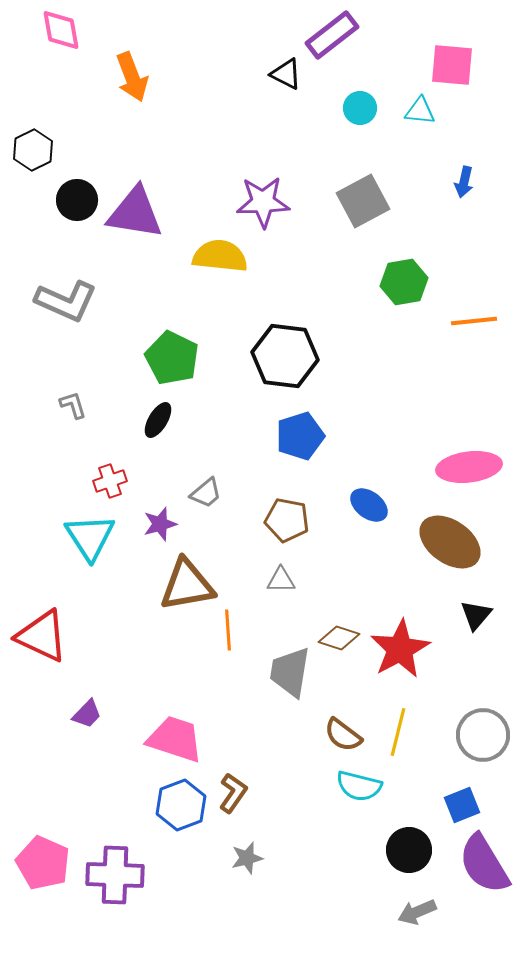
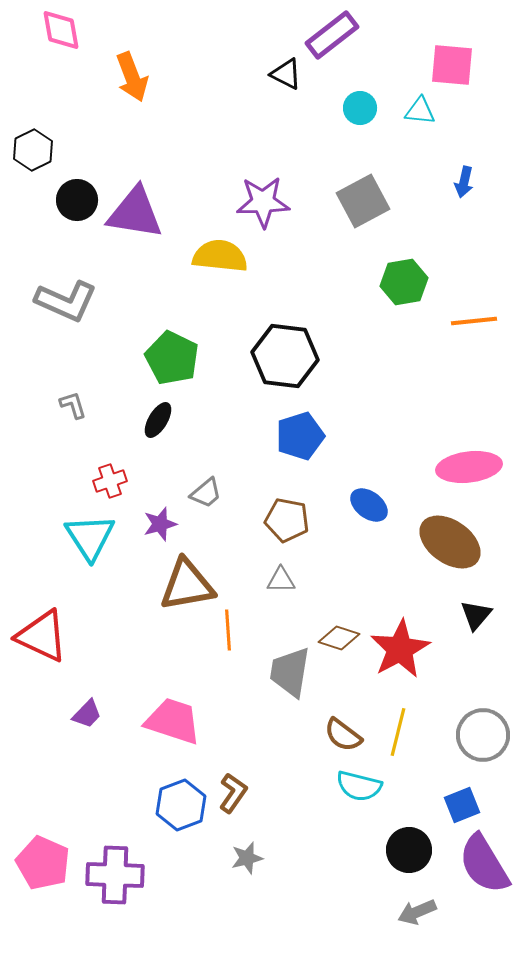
pink trapezoid at (175, 739): moved 2 px left, 18 px up
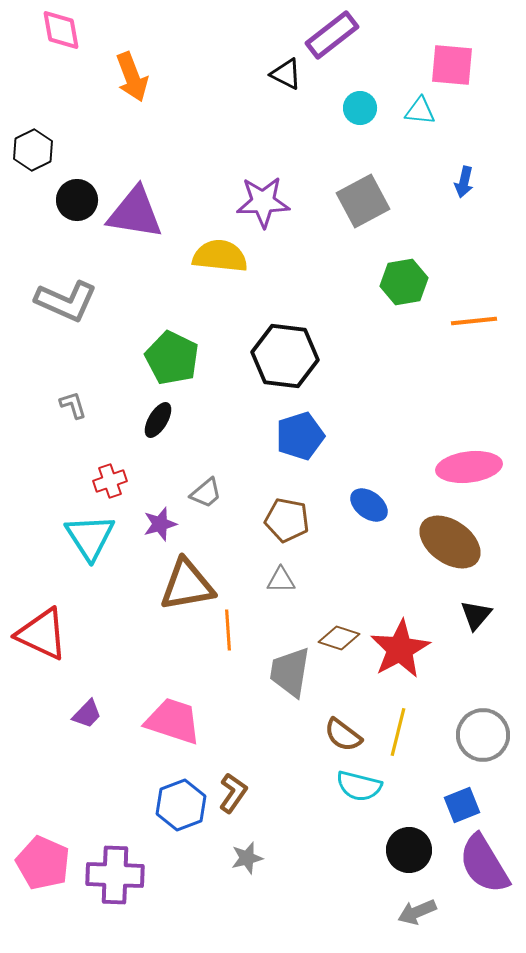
red triangle at (42, 636): moved 2 px up
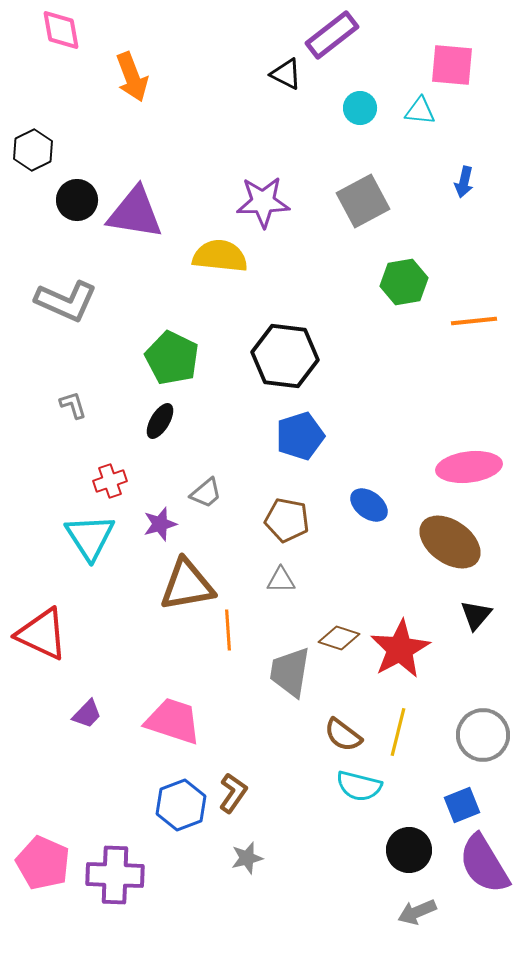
black ellipse at (158, 420): moved 2 px right, 1 px down
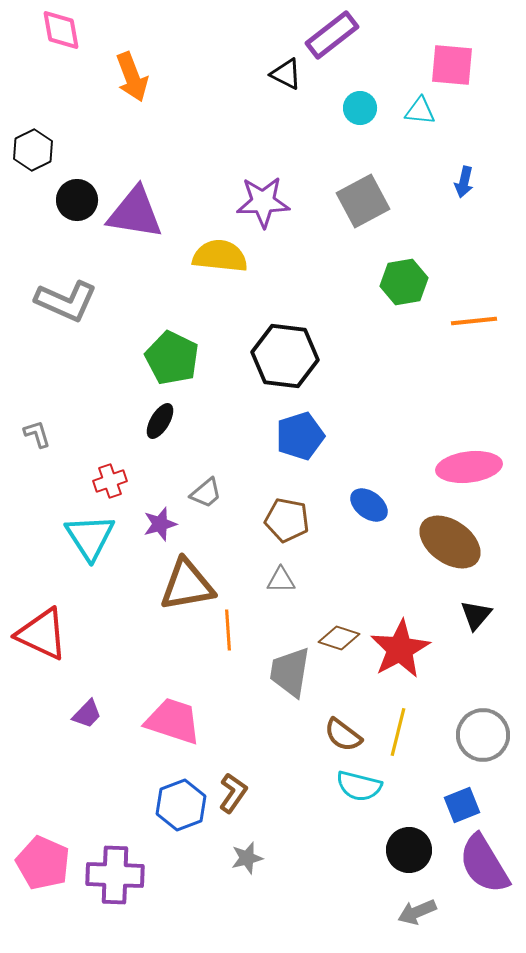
gray L-shape at (73, 405): moved 36 px left, 29 px down
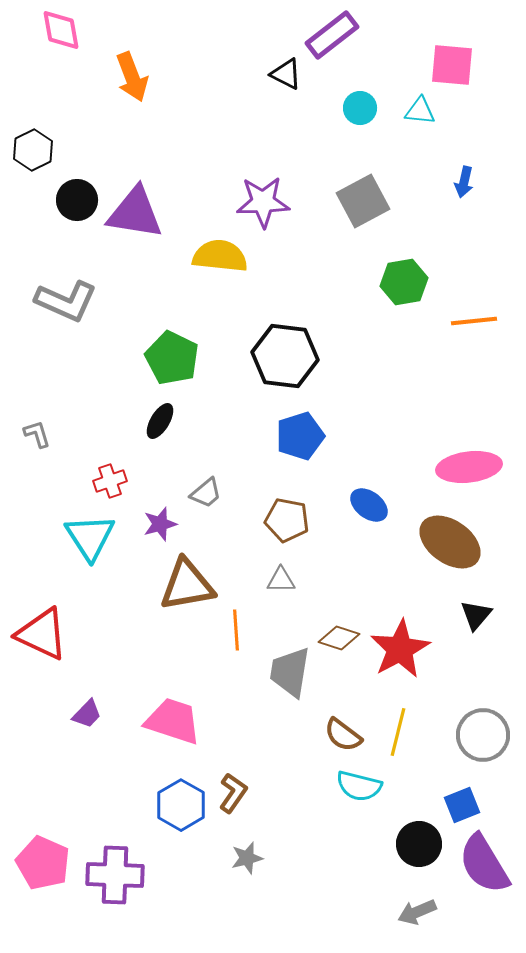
orange line at (228, 630): moved 8 px right
blue hexagon at (181, 805): rotated 9 degrees counterclockwise
black circle at (409, 850): moved 10 px right, 6 px up
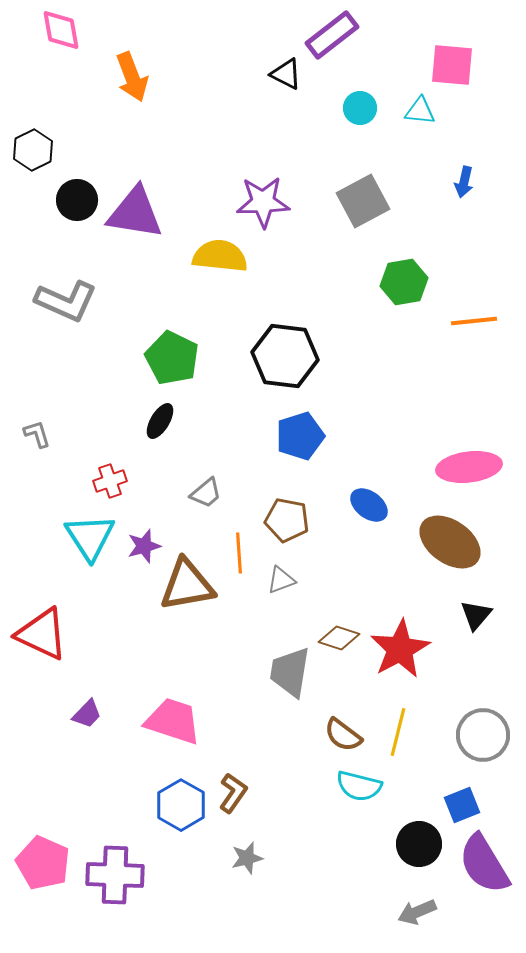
purple star at (160, 524): moved 16 px left, 22 px down
gray triangle at (281, 580): rotated 20 degrees counterclockwise
orange line at (236, 630): moved 3 px right, 77 px up
